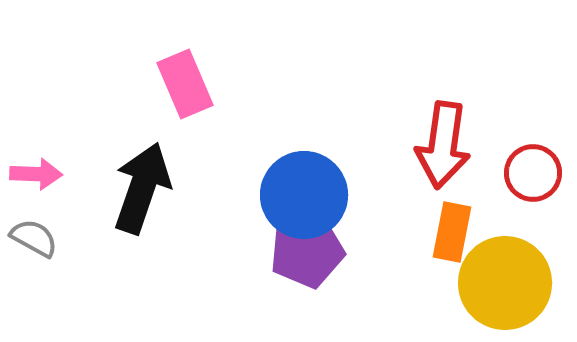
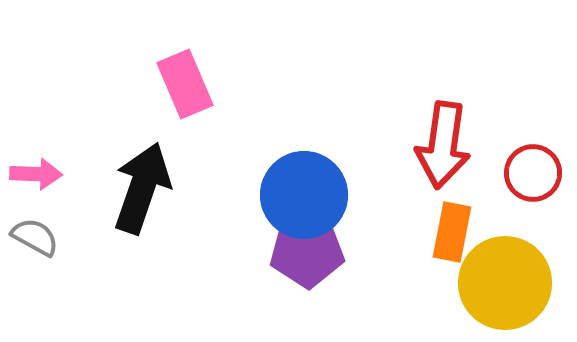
gray semicircle: moved 1 px right, 1 px up
purple pentagon: rotated 10 degrees clockwise
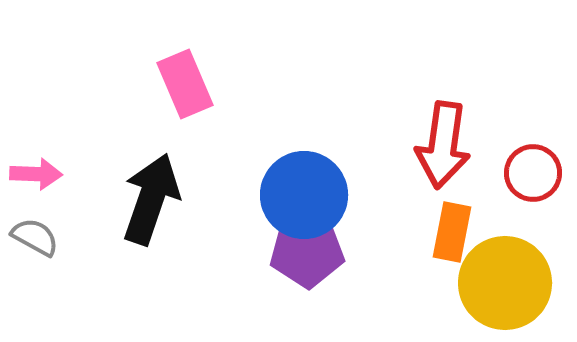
black arrow: moved 9 px right, 11 px down
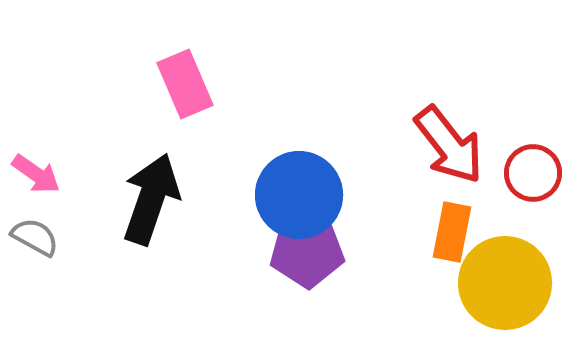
red arrow: moved 6 px right; rotated 46 degrees counterclockwise
pink arrow: rotated 33 degrees clockwise
blue circle: moved 5 px left
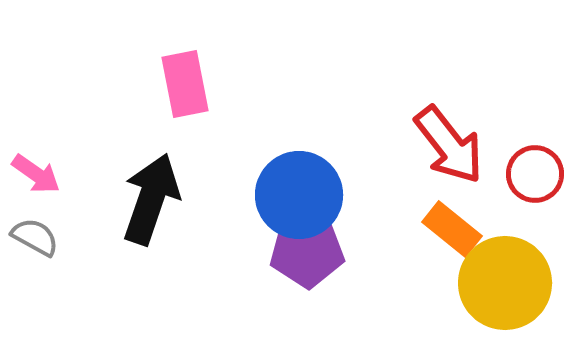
pink rectangle: rotated 12 degrees clockwise
red circle: moved 2 px right, 1 px down
orange rectangle: moved 3 px up; rotated 62 degrees counterclockwise
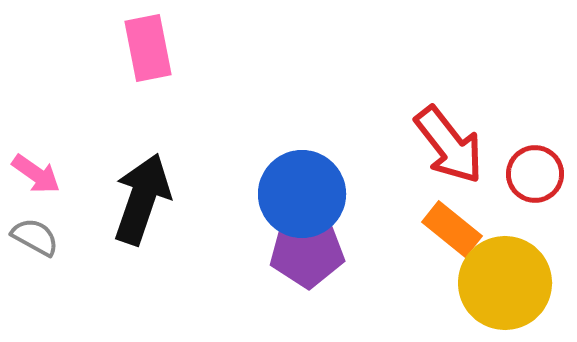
pink rectangle: moved 37 px left, 36 px up
blue circle: moved 3 px right, 1 px up
black arrow: moved 9 px left
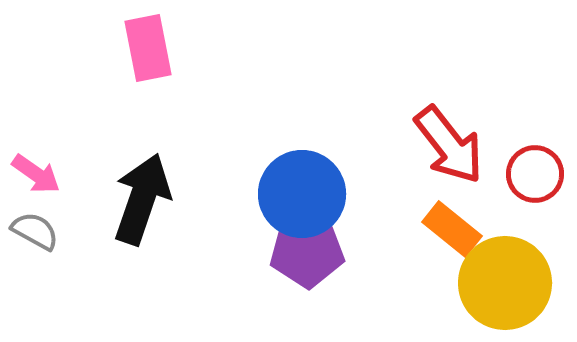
gray semicircle: moved 6 px up
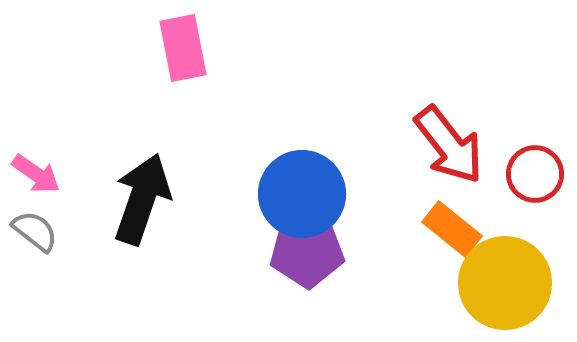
pink rectangle: moved 35 px right
gray semicircle: rotated 9 degrees clockwise
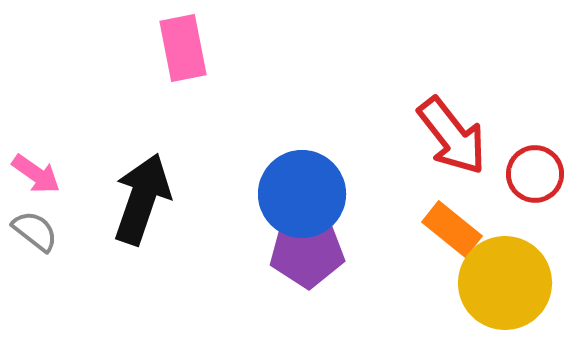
red arrow: moved 3 px right, 9 px up
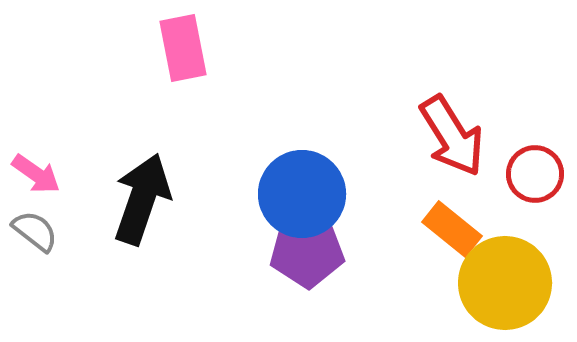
red arrow: rotated 6 degrees clockwise
